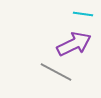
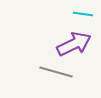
gray line: rotated 12 degrees counterclockwise
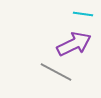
gray line: rotated 12 degrees clockwise
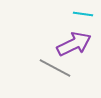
gray line: moved 1 px left, 4 px up
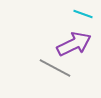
cyan line: rotated 12 degrees clockwise
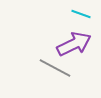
cyan line: moved 2 px left
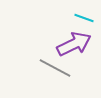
cyan line: moved 3 px right, 4 px down
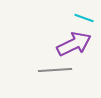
gray line: moved 2 px down; rotated 32 degrees counterclockwise
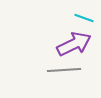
gray line: moved 9 px right
